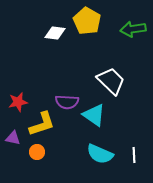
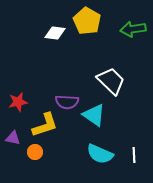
yellow L-shape: moved 3 px right, 1 px down
orange circle: moved 2 px left
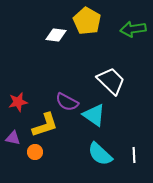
white diamond: moved 1 px right, 2 px down
purple semicircle: rotated 25 degrees clockwise
cyan semicircle: rotated 20 degrees clockwise
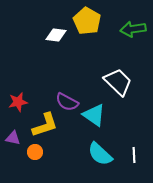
white trapezoid: moved 7 px right, 1 px down
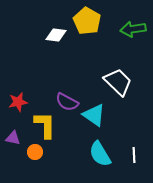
yellow L-shape: rotated 72 degrees counterclockwise
cyan semicircle: rotated 16 degrees clockwise
